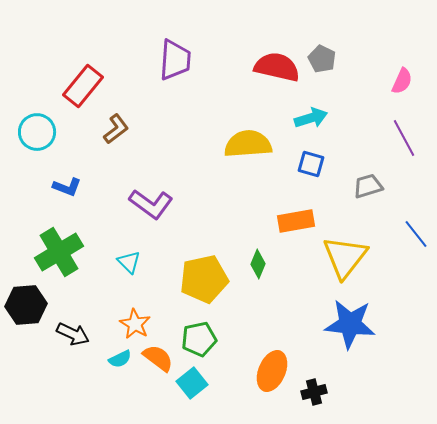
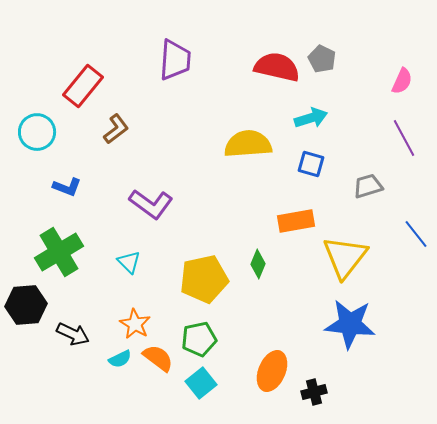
cyan square: moved 9 px right
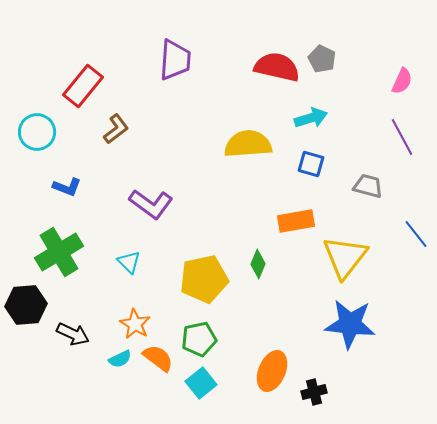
purple line: moved 2 px left, 1 px up
gray trapezoid: rotated 32 degrees clockwise
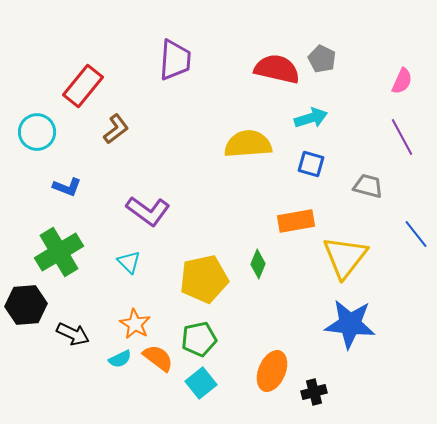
red semicircle: moved 2 px down
purple L-shape: moved 3 px left, 7 px down
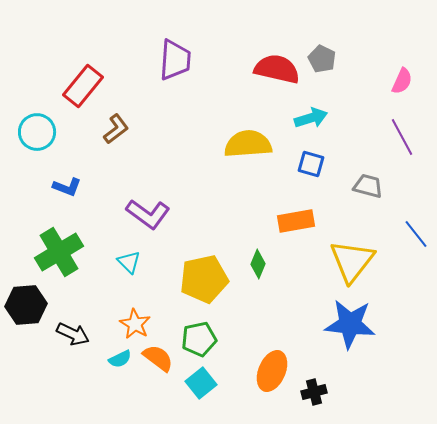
purple L-shape: moved 3 px down
yellow triangle: moved 7 px right, 4 px down
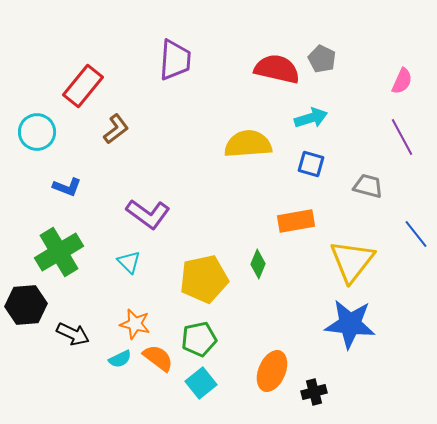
orange star: rotated 16 degrees counterclockwise
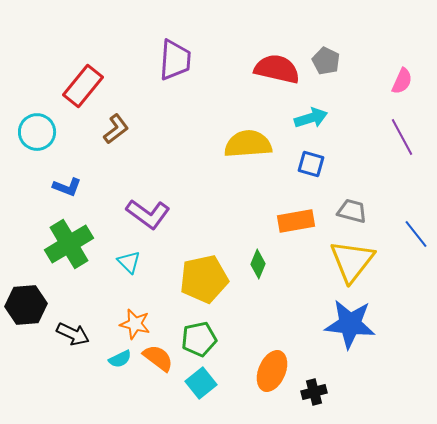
gray pentagon: moved 4 px right, 2 px down
gray trapezoid: moved 16 px left, 25 px down
green cross: moved 10 px right, 8 px up
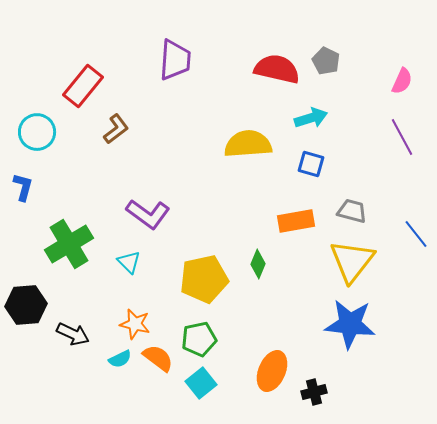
blue L-shape: moved 44 px left; rotated 96 degrees counterclockwise
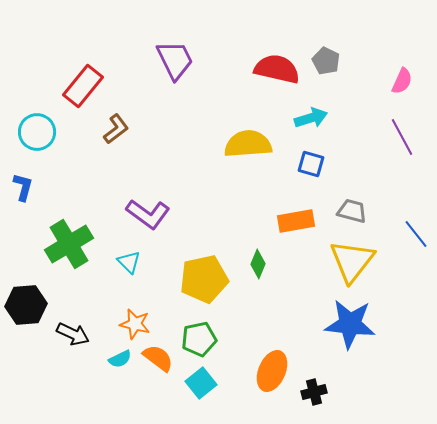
purple trapezoid: rotated 30 degrees counterclockwise
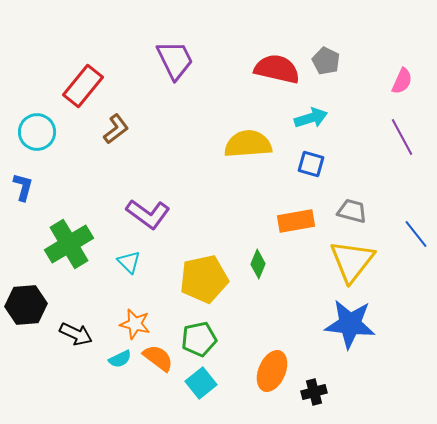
black arrow: moved 3 px right
